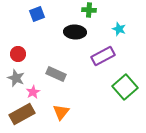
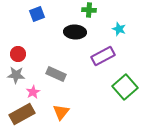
gray star: moved 3 px up; rotated 18 degrees counterclockwise
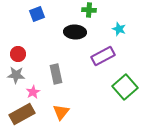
gray rectangle: rotated 54 degrees clockwise
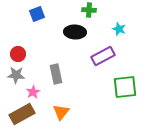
green square: rotated 35 degrees clockwise
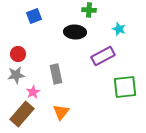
blue square: moved 3 px left, 2 px down
gray star: rotated 12 degrees counterclockwise
brown rectangle: rotated 20 degrees counterclockwise
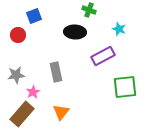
green cross: rotated 16 degrees clockwise
red circle: moved 19 px up
gray rectangle: moved 2 px up
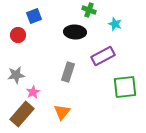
cyan star: moved 4 px left, 5 px up
gray rectangle: moved 12 px right; rotated 30 degrees clockwise
orange triangle: moved 1 px right
